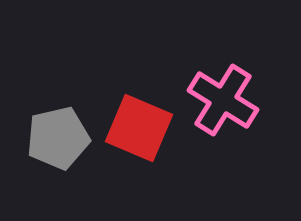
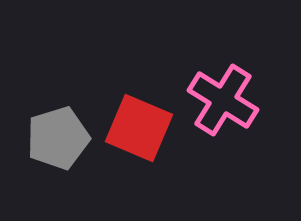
gray pentagon: rotated 4 degrees counterclockwise
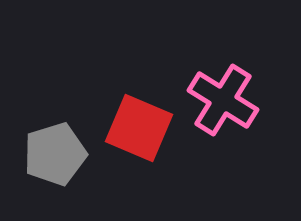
gray pentagon: moved 3 px left, 16 px down
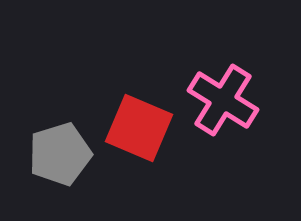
gray pentagon: moved 5 px right
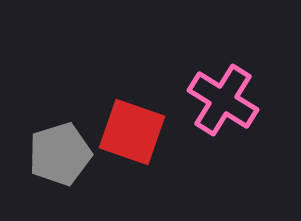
red square: moved 7 px left, 4 px down; rotated 4 degrees counterclockwise
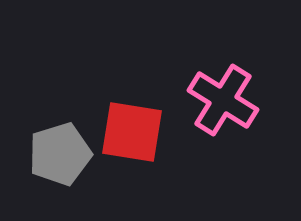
red square: rotated 10 degrees counterclockwise
